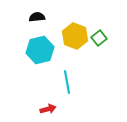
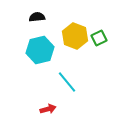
green square: rotated 14 degrees clockwise
cyan line: rotated 30 degrees counterclockwise
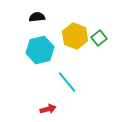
green square: rotated 14 degrees counterclockwise
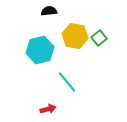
black semicircle: moved 12 px right, 6 px up
yellow hexagon: rotated 10 degrees counterclockwise
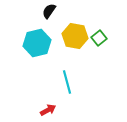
black semicircle: rotated 49 degrees counterclockwise
cyan hexagon: moved 3 px left, 7 px up
cyan line: rotated 25 degrees clockwise
red arrow: moved 1 px down; rotated 14 degrees counterclockwise
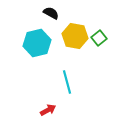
black semicircle: moved 2 px right, 2 px down; rotated 84 degrees clockwise
